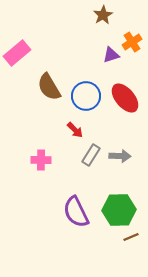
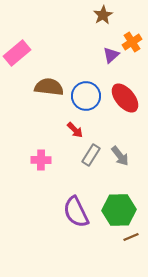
purple triangle: rotated 24 degrees counterclockwise
brown semicircle: rotated 128 degrees clockwise
gray arrow: rotated 50 degrees clockwise
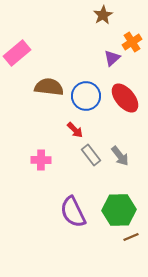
purple triangle: moved 1 px right, 3 px down
gray rectangle: rotated 70 degrees counterclockwise
purple semicircle: moved 3 px left
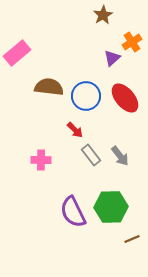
green hexagon: moved 8 px left, 3 px up
brown line: moved 1 px right, 2 px down
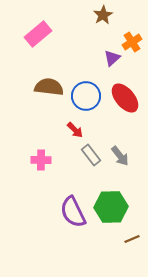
pink rectangle: moved 21 px right, 19 px up
